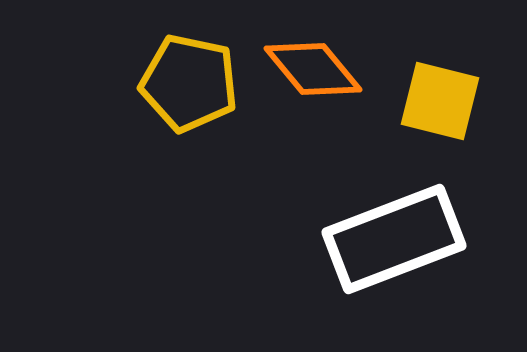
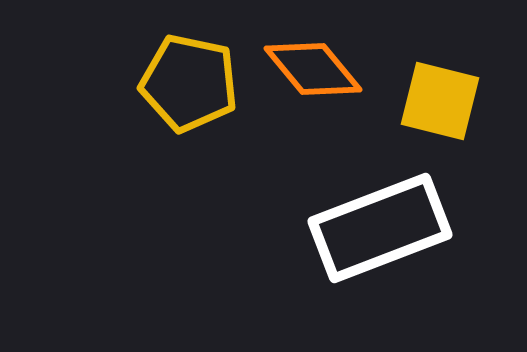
white rectangle: moved 14 px left, 11 px up
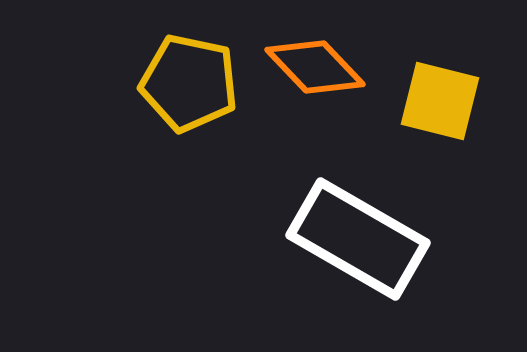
orange diamond: moved 2 px right, 2 px up; rotated 4 degrees counterclockwise
white rectangle: moved 22 px left, 11 px down; rotated 51 degrees clockwise
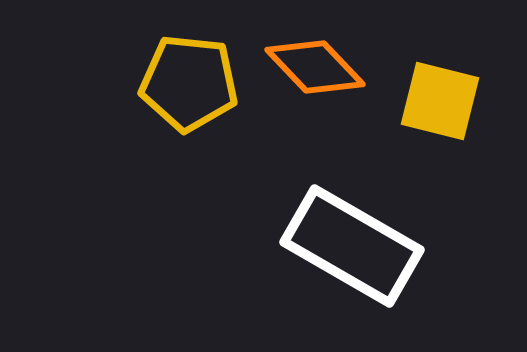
yellow pentagon: rotated 6 degrees counterclockwise
white rectangle: moved 6 px left, 7 px down
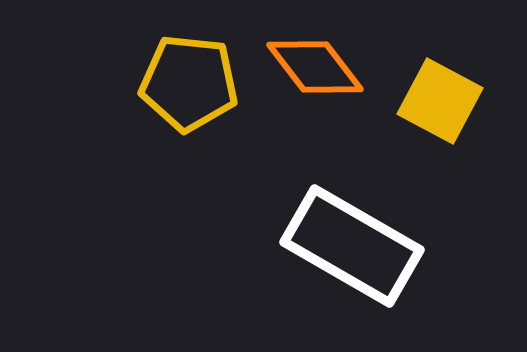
orange diamond: rotated 6 degrees clockwise
yellow square: rotated 14 degrees clockwise
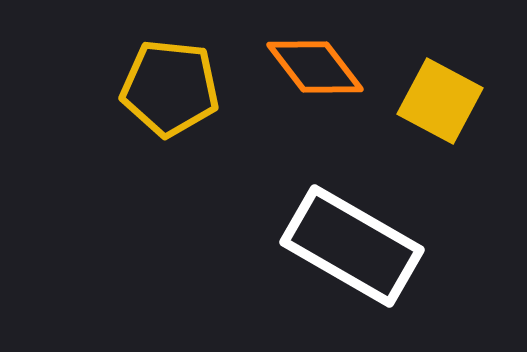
yellow pentagon: moved 19 px left, 5 px down
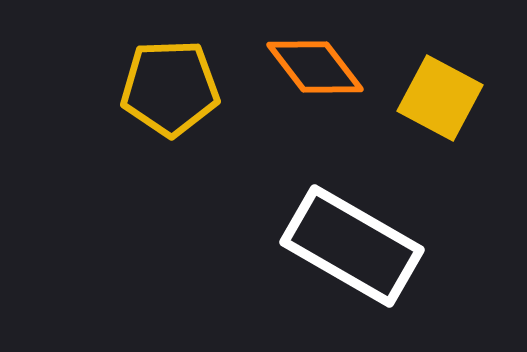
yellow pentagon: rotated 8 degrees counterclockwise
yellow square: moved 3 px up
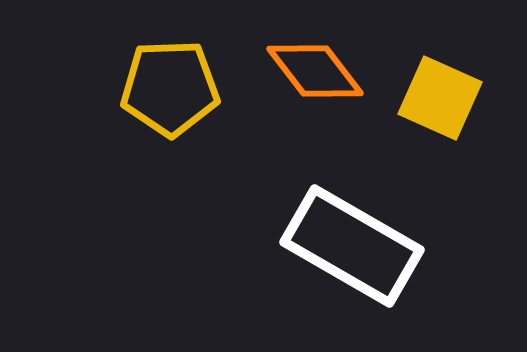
orange diamond: moved 4 px down
yellow square: rotated 4 degrees counterclockwise
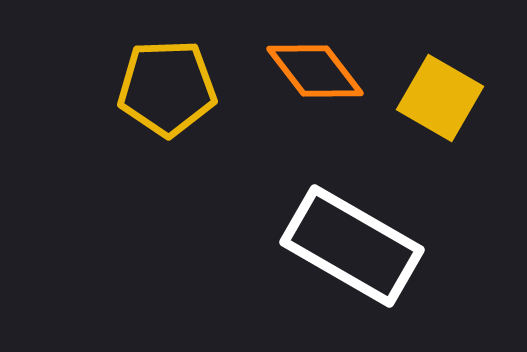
yellow pentagon: moved 3 px left
yellow square: rotated 6 degrees clockwise
